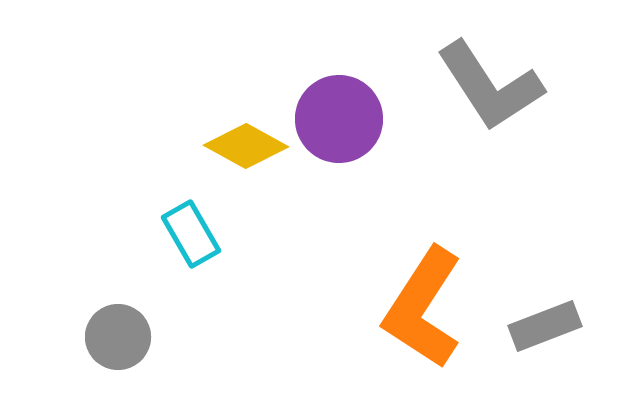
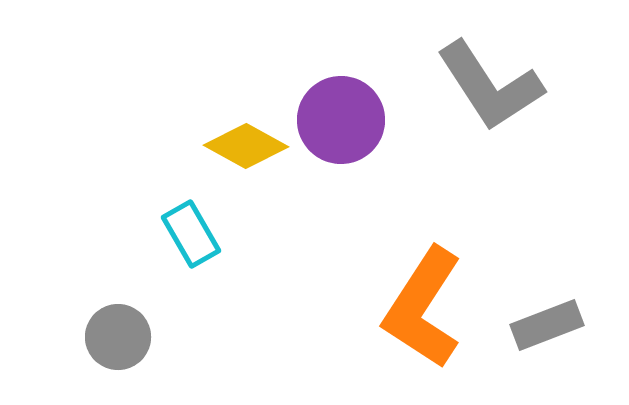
purple circle: moved 2 px right, 1 px down
gray rectangle: moved 2 px right, 1 px up
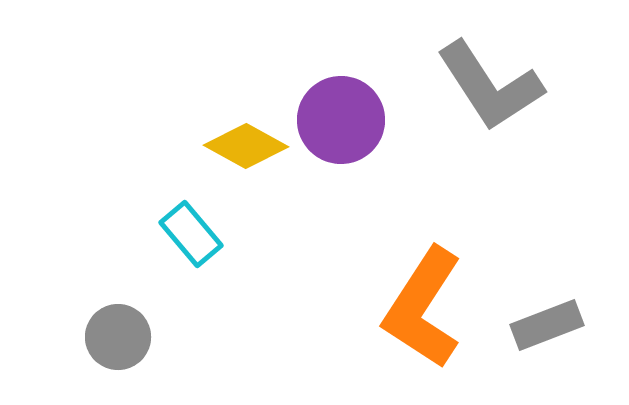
cyan rectangle: rotated 10 degrees counterclockwise
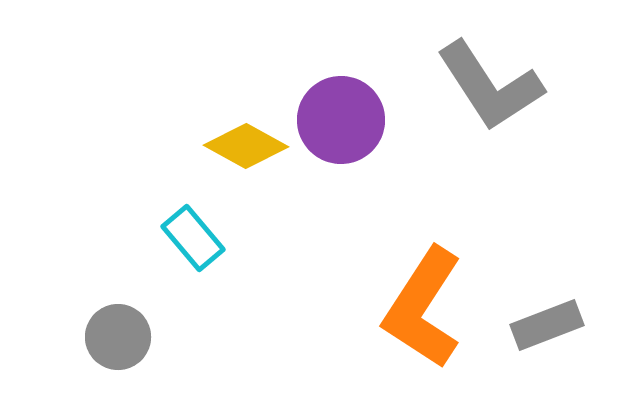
cyan rectangle: moved 2 px right, 4 px down
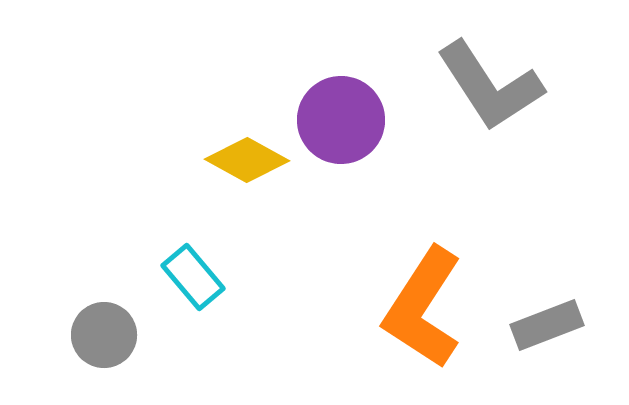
yellow diamond: moved 1 px right, 14 px down
cyan rectangle: moved 39 px down
gray circle: moved 14 px left, 2 px up
